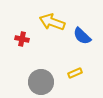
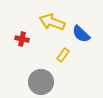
blue semicircle: moved 1 px left, 2 px up
yellow rectangle: moved 12 px left, 18 px up; rotated 32 degrees counterclockwise
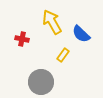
yellow arrow: rotated 40 degrees clockwise
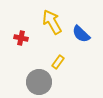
red cross: moved 1 px left, 1 px up
yellow rectangle: moved 5 px left, 7 px down
gray circle: moved 2 px left
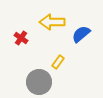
yellow arrow: rotated 60 degrees counterclockwise
blue semicircle: rotated 96 degrees clockwise
red cross: rotated 24 degrees clockwise
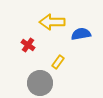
blue semicircle: rotated 30 degrees clockwise
red cross: moved 7 px right, 7 px down
gray circle: moved 1 px right, 1 px down
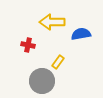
red cross: rotated 24 degrees counterclockwise
gray circle: moved 2 px right, 2 px up
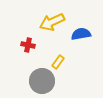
yellow arrow: rotated 25 degrees counterclockwise
